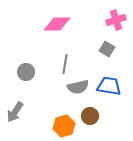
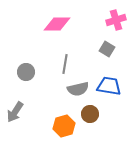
gray semicircle: moved 2 px down
brown circle: moved 2 px up
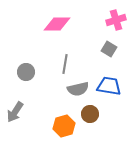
gray square: moved 2 px right
